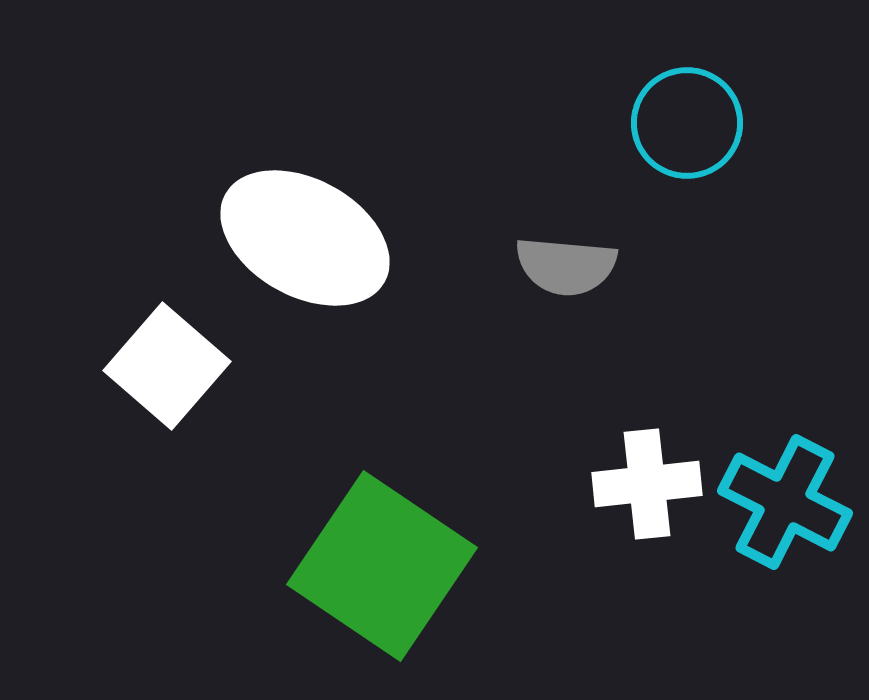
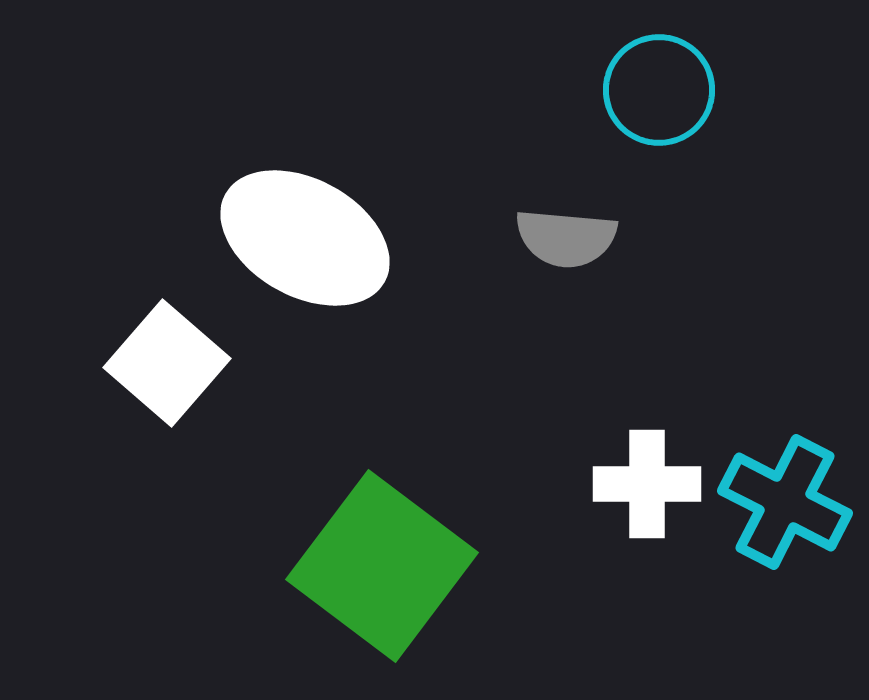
cyan circle: moved 28 px left, 33 px up
gray semicircle: moved 28 px up
white square: moved 3 px up
white cross: rotated 6 degrees clockwise
green square: rotated 3 degrees clockwise
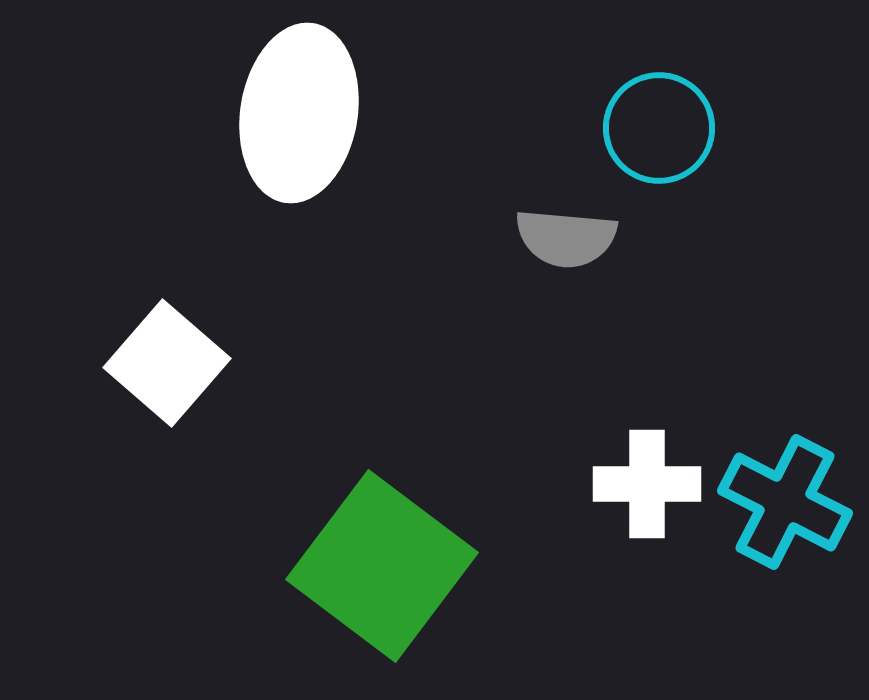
cyan circle: moved 38 px down
white ellipse: moved 6 px left, 125 px up; rotated 70 degrees clockwise
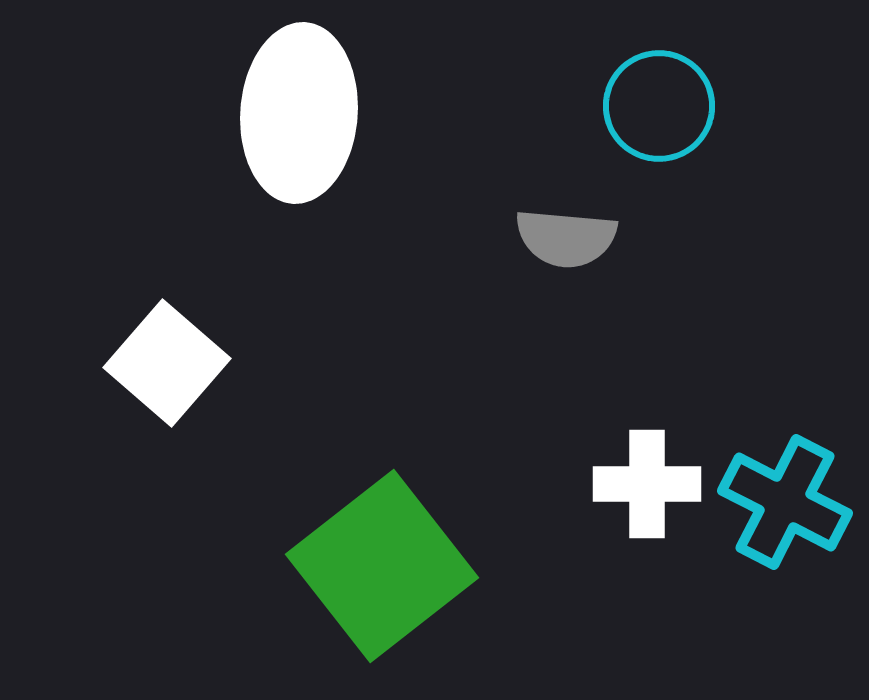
white ellipse: rotated 5 degrees counterclockwise
cyan circle: moved 22 px up
green square: rotated 15 degrees clockwise
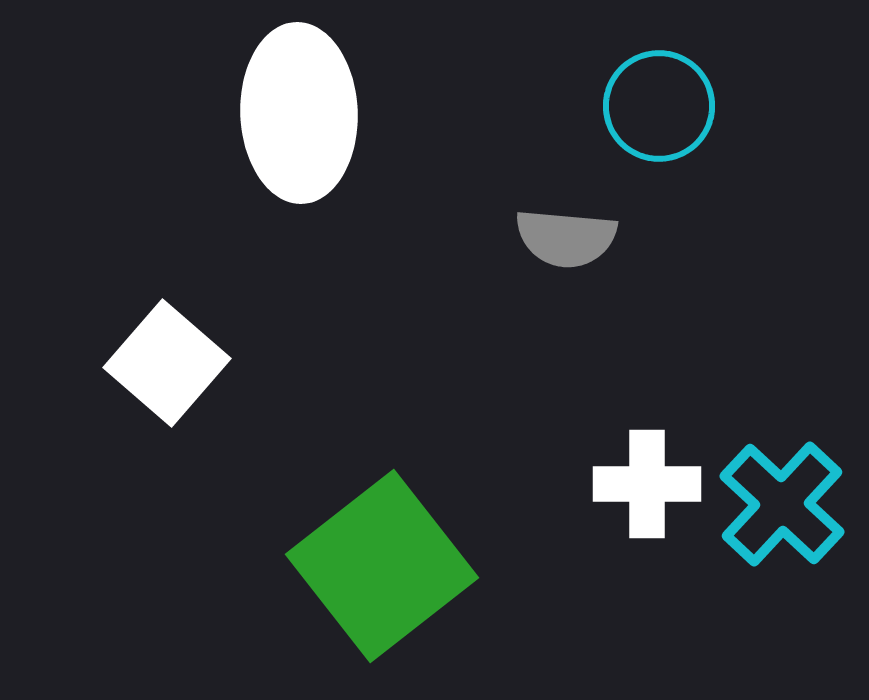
white ellipse: rotated 6 degrees counterclockwise
cyan cross: moved 3 px left, 2 px down; rotated 16 degrees clockwise
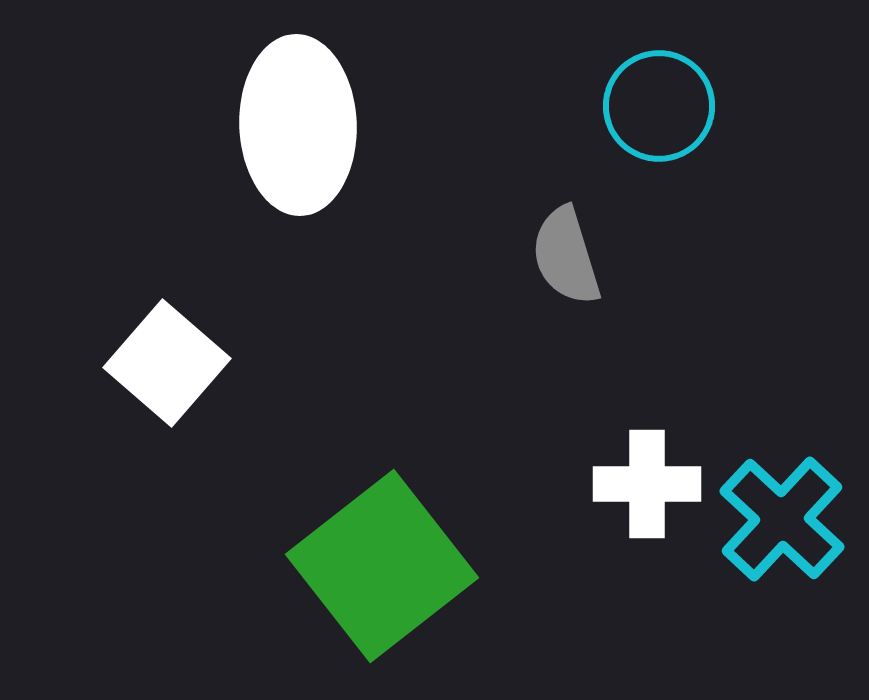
white ellipse: moved 1 px left, 12 px down
gray semicircle: moved 18 px down; rotated 68 degrees clockwise
cyan cross: moved 15 px down
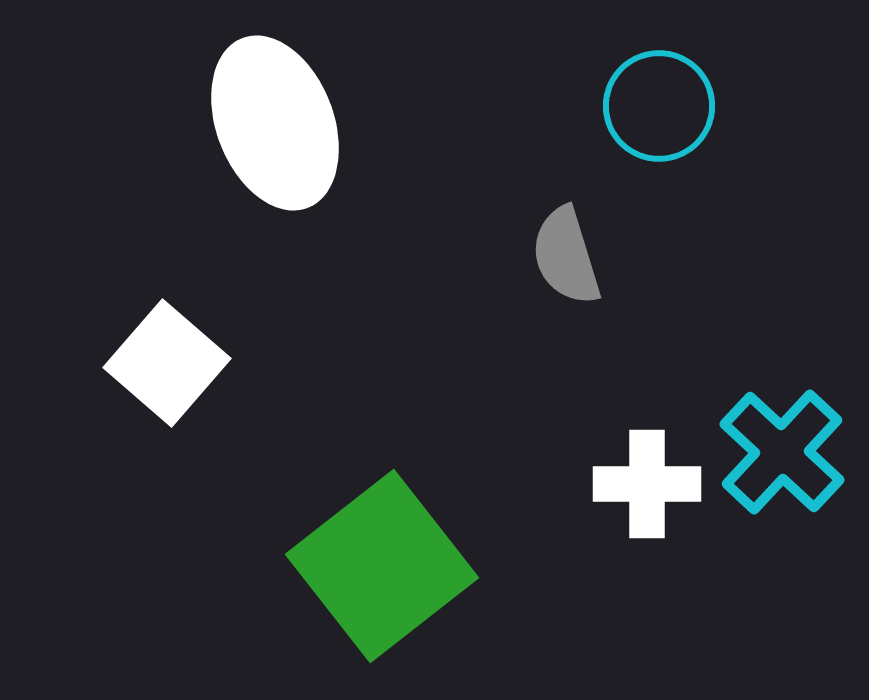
white ellipse: moved 23 px left, 2 px up; rotated 19 degrees counterclockwise
cyan cross: moved 67 px up
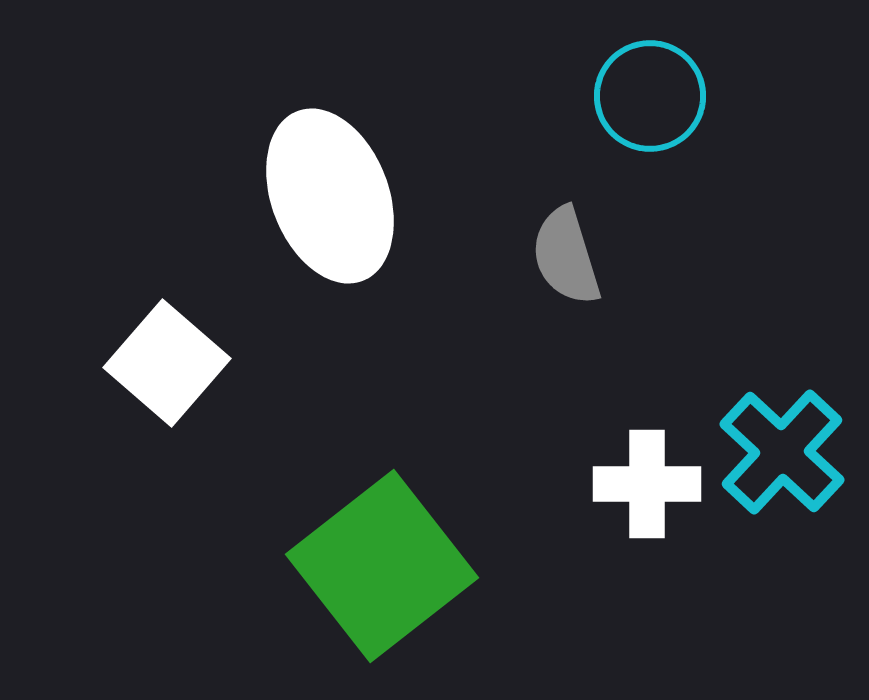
cyan circle: moved 9 px left, 10 px up
white ellipse: moved 55 px right, 73 px down
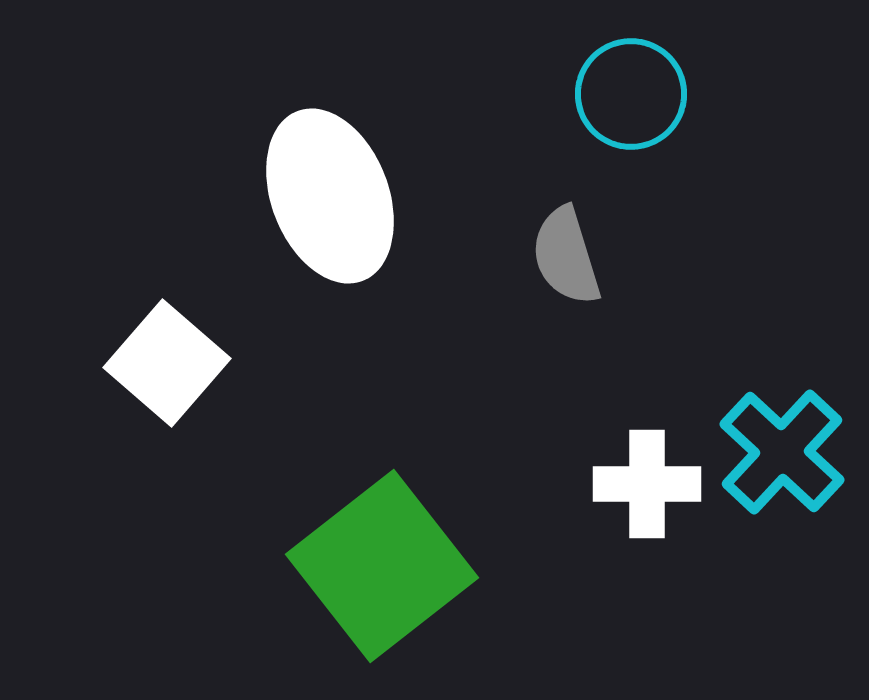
cyan circle: moved 19 px left, 2 px up
